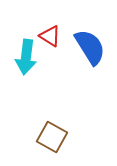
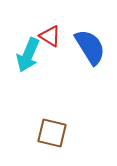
cyan arrow: moved 2 px right, 2 px up; rotated 16 degrees clockwise
brown square: moved 4 px up; rotated 16 degrees counterclockwise
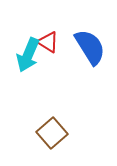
red triangle: moved 2 px left, 6 px down
brown square: rotated 36 degrees clockwise
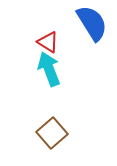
blue semicircle: moved 2 px right, 24 px up
cyan arrow: moved 21 px right, 14 px down; rotated 136 degrees clockwise
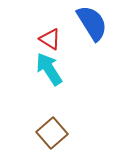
red triangle: moved 2 px right, 3 px up
cyan arrow: rotated 12 degrees counterclockwise
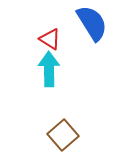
cyan arrow: rotated 32 degrees clockwise
brown square: moved 11 px right, 2 px down
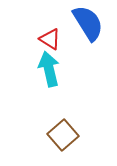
blue semicircle: moved 4 px left
cyan arrow: rotated 12 degrees counterclockwise
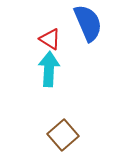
blue semicircle: rotated 9 degrees clockwise
cyan arrow: rotated 16 degrees clockwise
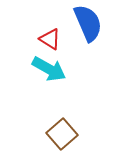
cyan arrow: rotated 116 degrees clockwise
brown square: moved 1 px left, 1 px up
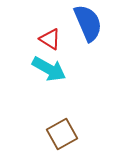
brown square: rotated 12 degrees clockwise
